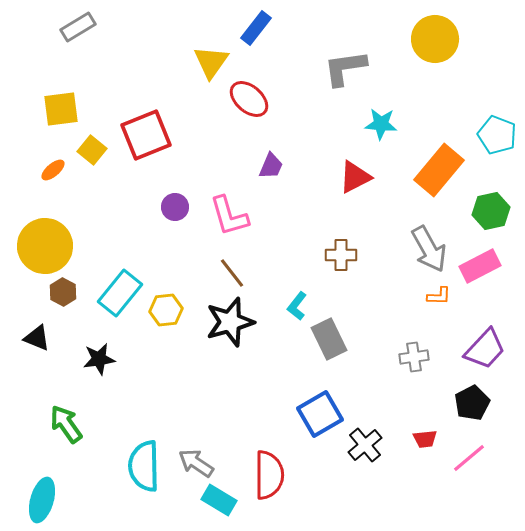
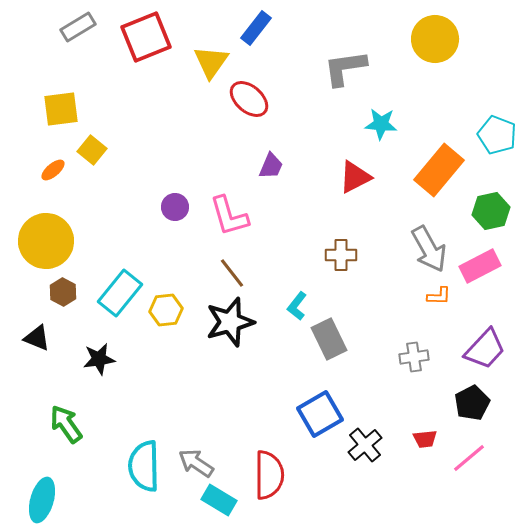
red square at (146, 135): moved 98 px up
yellow circle at (45, 246): moved 1 px right, 5 px up
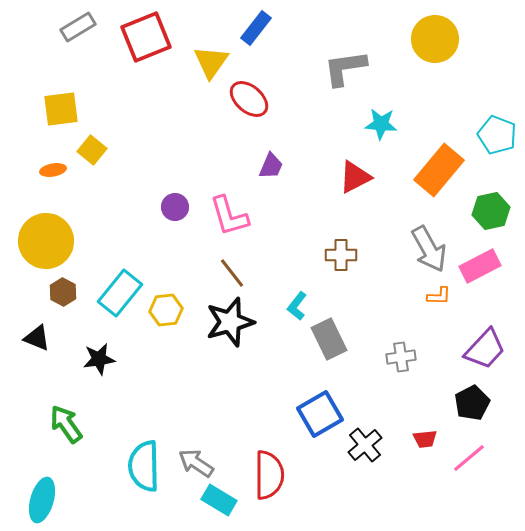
orange ellipse at (53, 170): rotated 30 degrees clockwise
gray cross at (414, 357): moved 13 px left
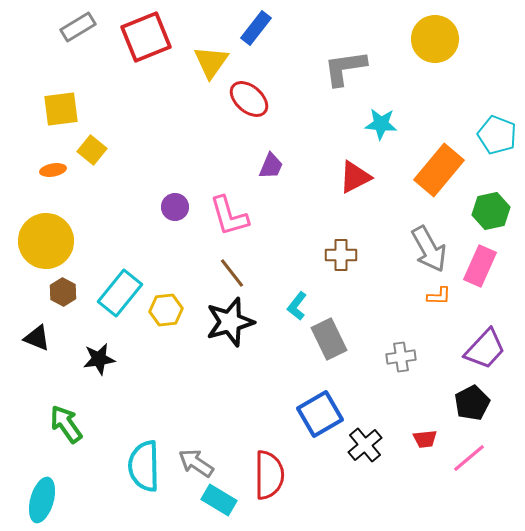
pink rectangle at (480, 266): rotated 39 degrees counterclockwise
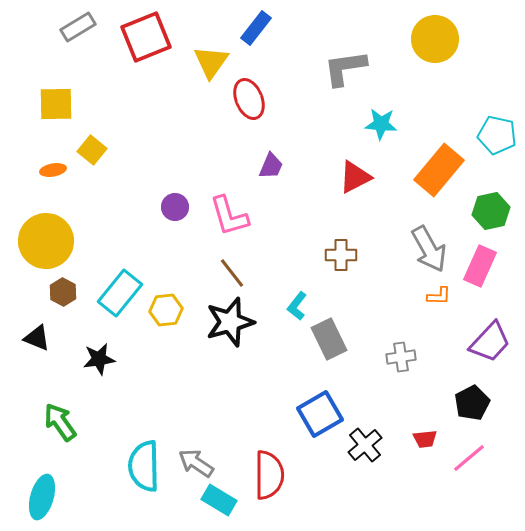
red ellipse at (249, 99): rotated 27 degrees clockwise
yellow square at (61, 109): moved 5 px left, 5 px up; rotated 6 degrees clockwise
cyan pentagon at (497, 135): rotated 9 degrees counterclockwise
purple trapezoid at (485, 349): moved 5 px right, 7 px up
green arrow at (66, 424): moved 6 px left, 2 px up
cyan ellipse at (42, 500): moved 3 px up
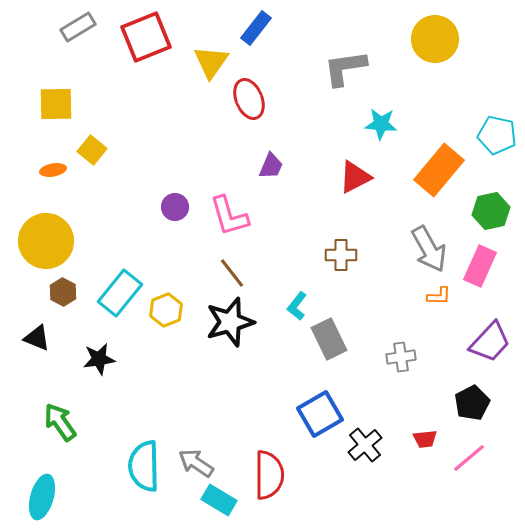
yellow hexagon at (166, 310): rotated 16 degrees counterclockwise
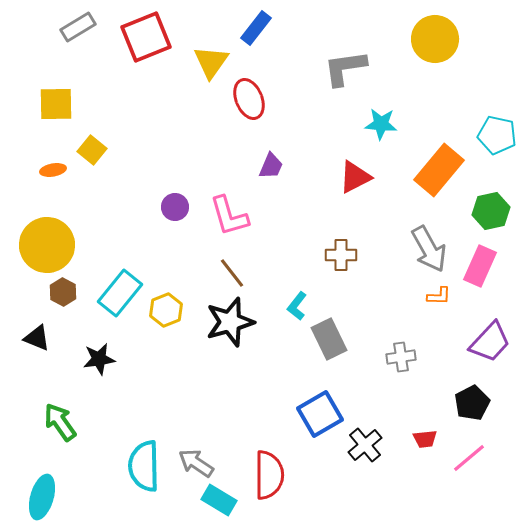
yellow circle at (46, 241): moved 1 px right, 4 px down
